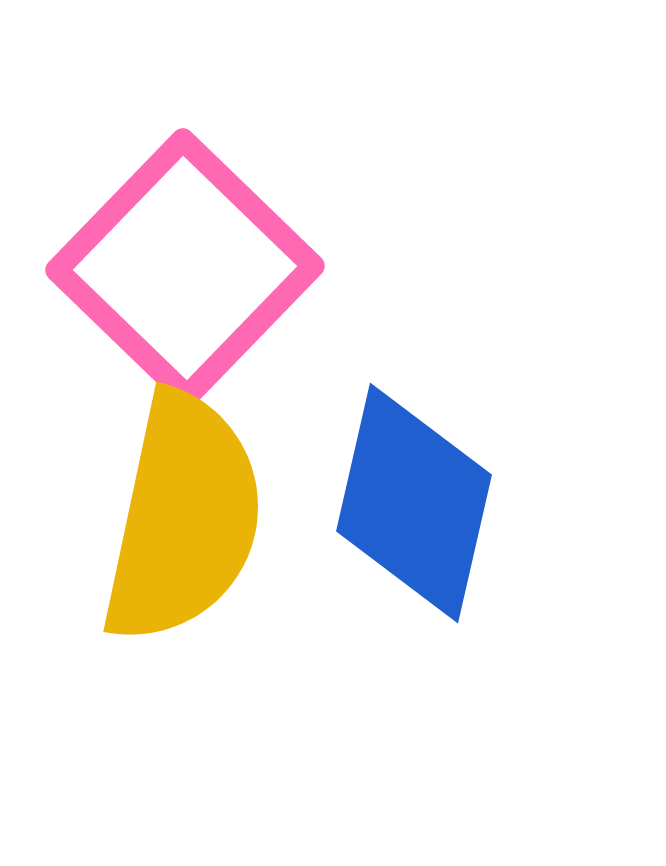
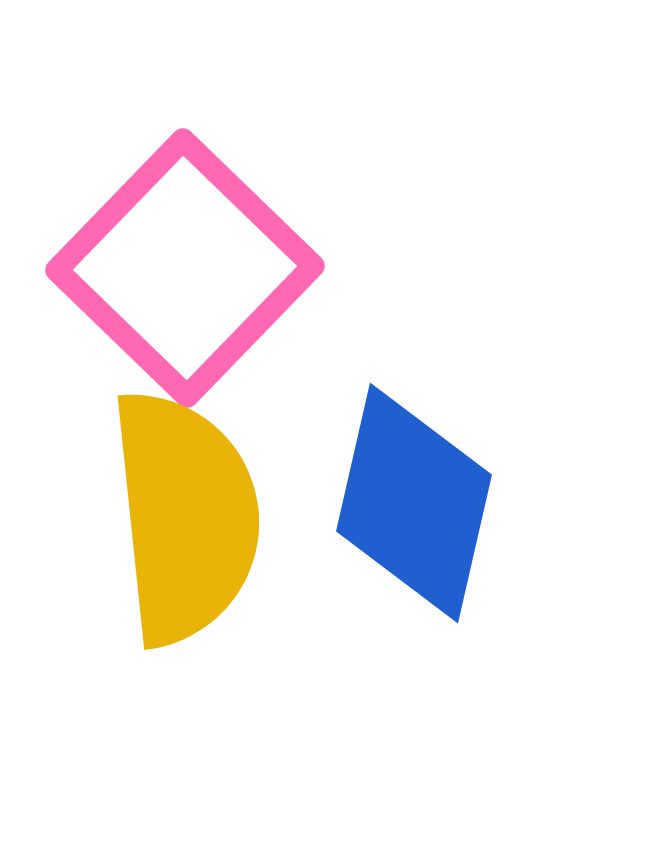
yellow semicircle: moved 2 px right, 1 px up; rotated 18 degrees counterclockwise
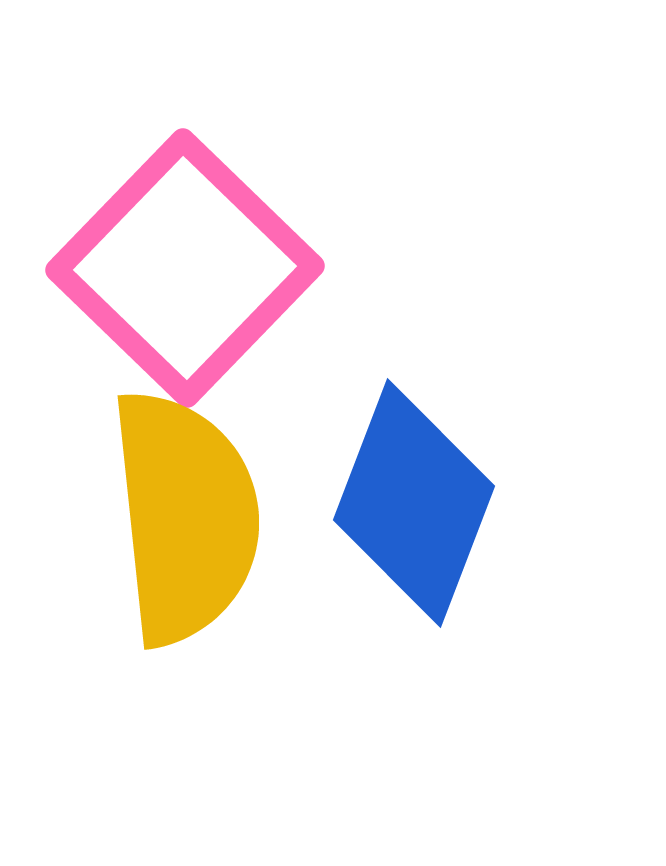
blue diamond: rotated 8 degrees clockwise
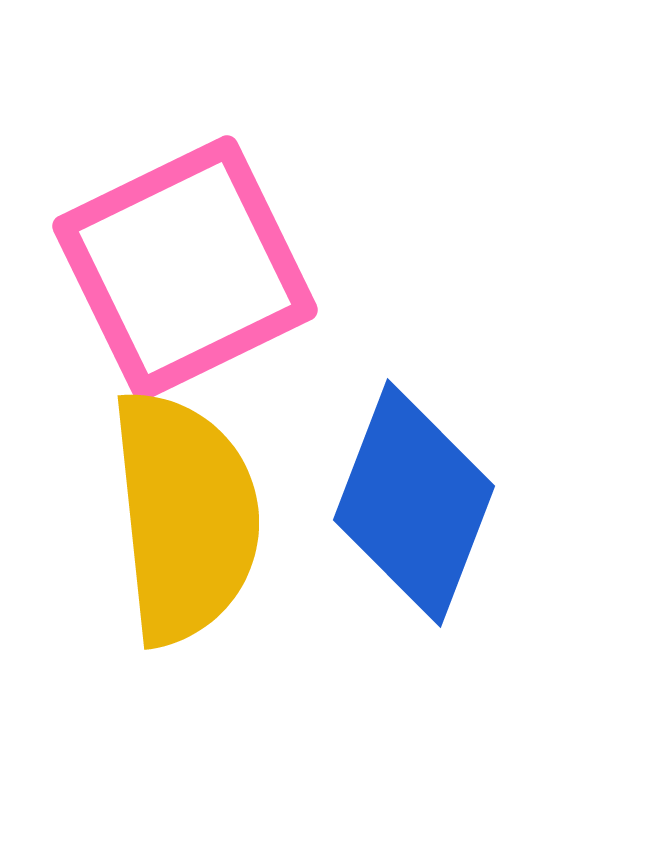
pink square: rotated 20 degrees clockwise
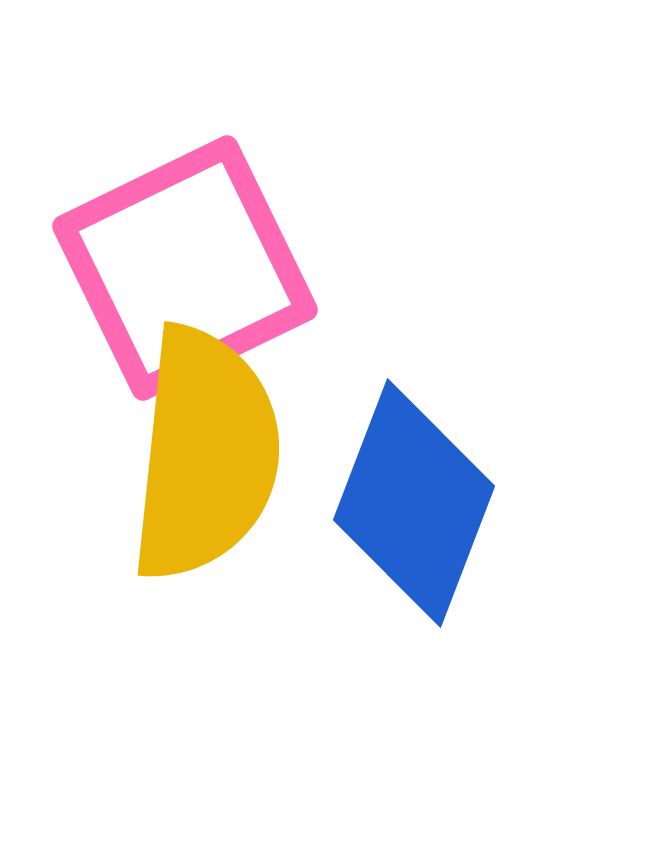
yellow semicircle: moved 20 px right, 63 px up; rotated 12 degrees clockwise
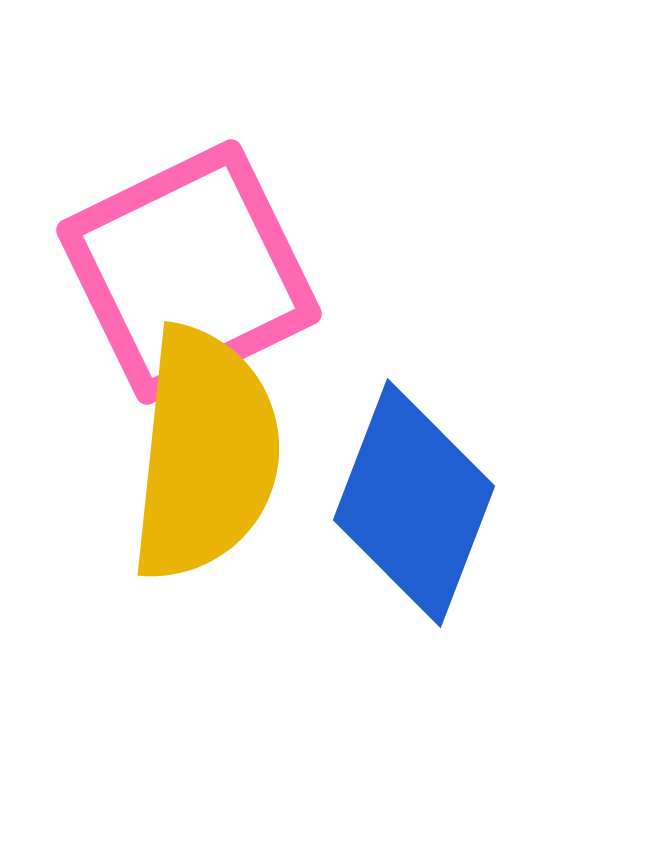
pink square: moved 4 px right, 4 px down
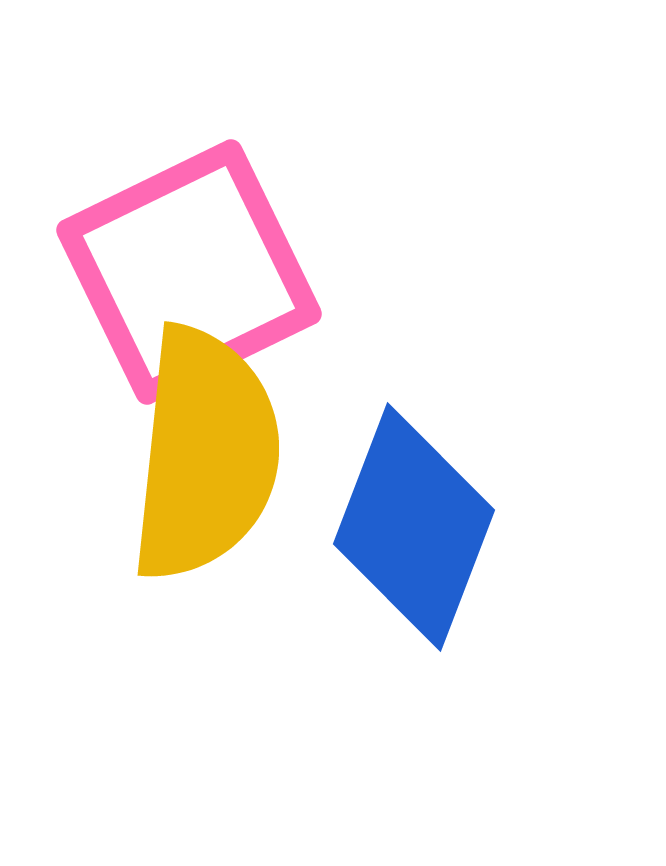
blue diamond: moved 24 px down
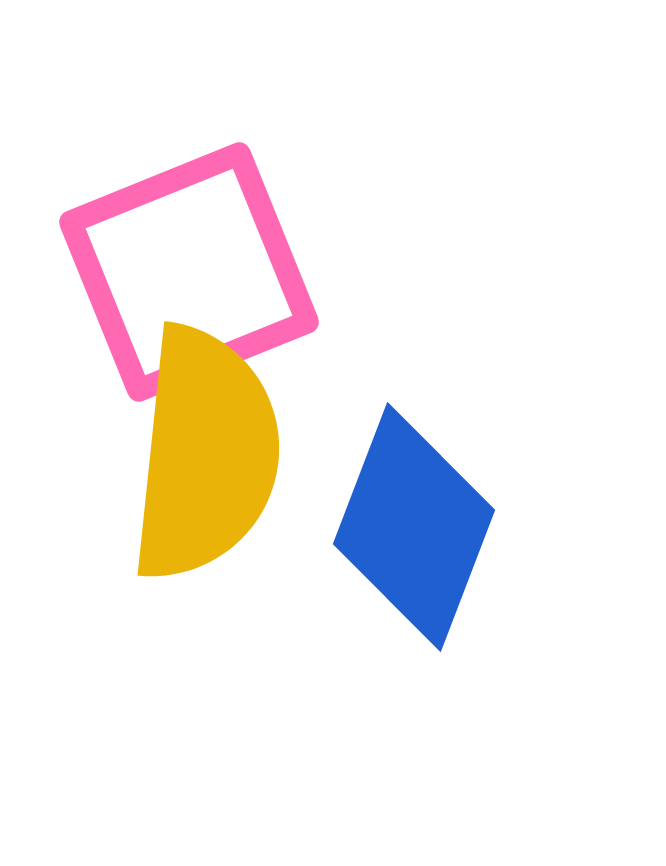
pink square: rotated 4 degrees clockwise
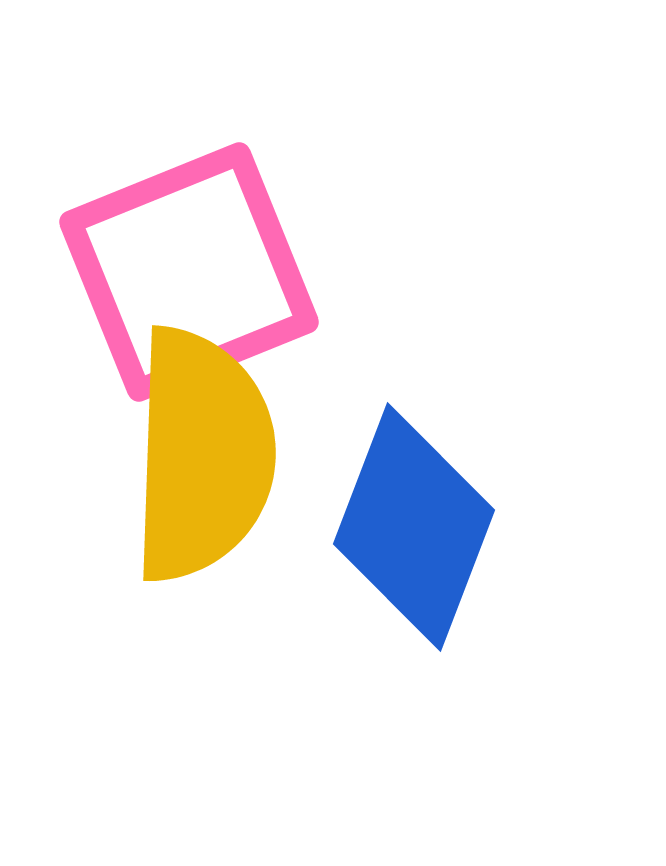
yellow semicircle: moved 3 px left, 1 px down; rotated 4 degrees counterclockwise
